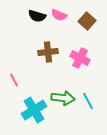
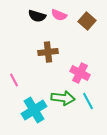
pink cross: moved 15 px down
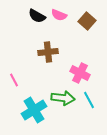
black semicircle: rotated 12 degrees clockwise
cyan line: moved 1 px right, 1 px up
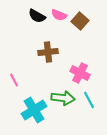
brown square: moved 7 px left
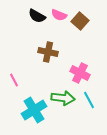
brown cross: rotated 18 degrees clockwise
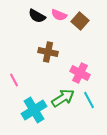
green arrow: rotated 40 degrees counterclockwise
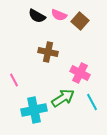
cyan line: moved 3 px right, 2 px down
cyan cross: rotated 20 degrees clockwise
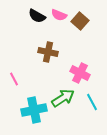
pink line: moved 1 px up
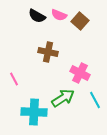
cyan line: moved 3 px right, 2 px up
cyan cross: moved 2 px down; rotated 15 degrees clockwise
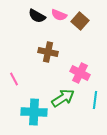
cyan line: rotated 36 degrees clockwise
